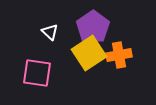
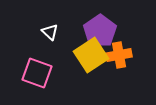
purple pentagon: moved 7 px right, 4 px down
yellow square: moved 2 px right, 2 px down
pink square: rotated 12 degrees clockwise
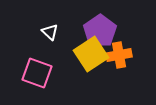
yellow square: moved 1 px up
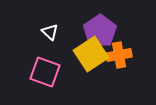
pink square: moved 8 px right, 1 px up
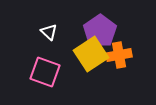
white triangle: moved 1 px left
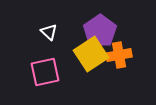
pink square: rotated 32 degrees counterclockwise
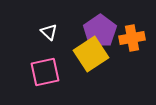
orange cross: moved 13 px right, 17 px up
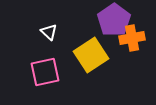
purple pentagon: moved 14 px right, 11 px up
yellow square: moved 1 px down
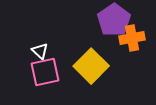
white triangle: moved 9 px left, 19 px down
yellow square: moved 11 px down; rotated 12 degrees counterclockwise
